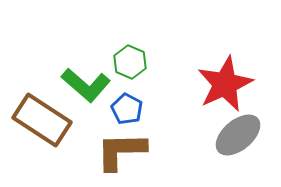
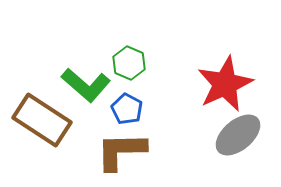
green hexagon: moved 1 px left, 1 px down
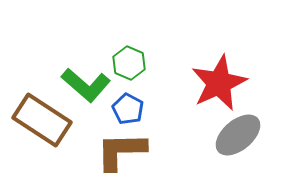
red star: moved 6 px left, 1 px up
blue pentagon: moved 1 px right
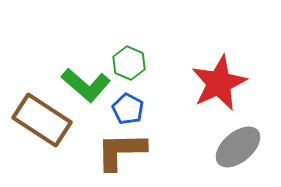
gray ellipse: moved 12 px down
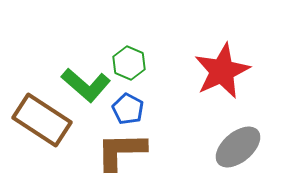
red star: moved 3 px right, 12 px up
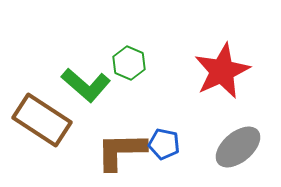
blue pentagon: moved 36 px right, 35 px down; rotated 16 degrees counterclockwise
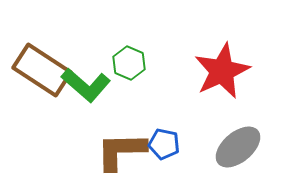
brown rectangle: moved 50 px up
